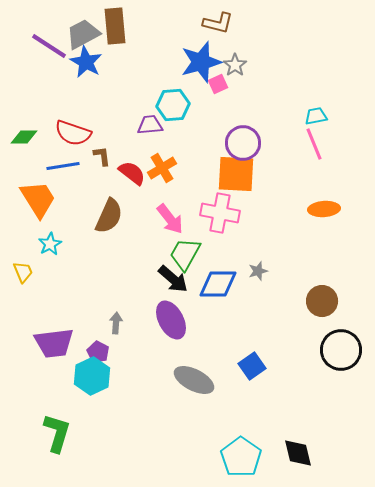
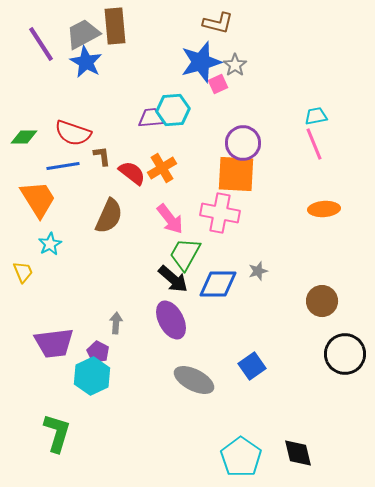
purple line at (49, 46): moved 8 px left, 2 px up; rotated 24 degrees clockwise
cyan hexagon at (173, 105): moved 5 px down
purple trapezoid at (150, 125): moved 1 px right, 7 px up
black circle at (341, 350): moved 4 px right, 4 px down
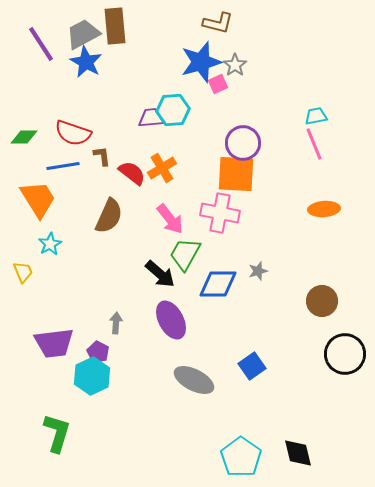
black arrow at (173, 279): moved 13 px left, 5 px up
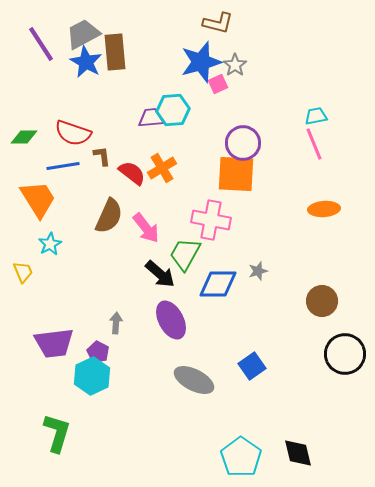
brown rectangle at (115, 26): moved 26 px down
pink cross at (220, 213): moved 9 px left, 7 px down
pink arrow at (170, 219): moved 24 px left, 9 px down
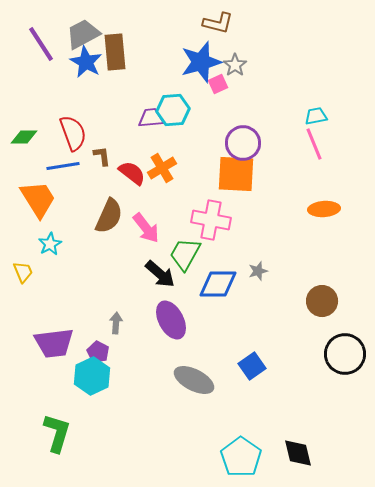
red semicircle at (73, 133): rotated 129 degrees counterclockwise
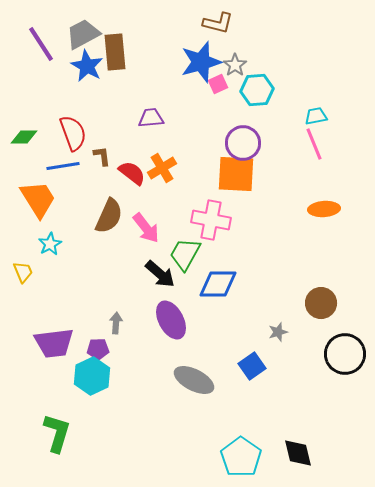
blue star at (86, 62): moved 1 px right, 4 px down
cyan hexagon at (173, 110): moved 84 px right, 20 px up
gray star at (258, 271): moved 20 px right, 61 px down
brown circle at (322, 301): moved 1 px left, 2 px down
purple pentagon at (98, 352): moved 3 px up; rotated 30 degrees counterclockwise
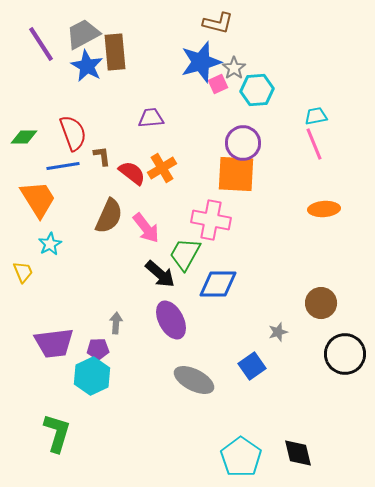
gray star at (235, 65): moved 1 px left, 3 px down
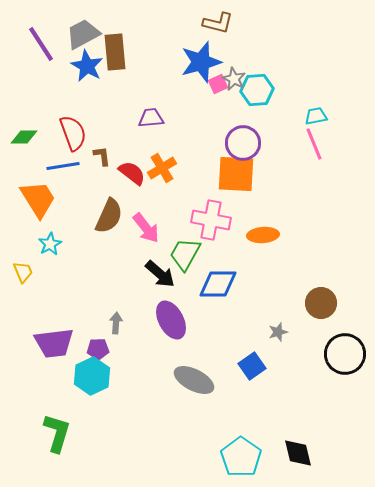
gray star at (234, 68): moved 11 px down; rotated 10 degrees counterclockwise
orange ellipse at (324, 209): moved 61 px left, 26 px down
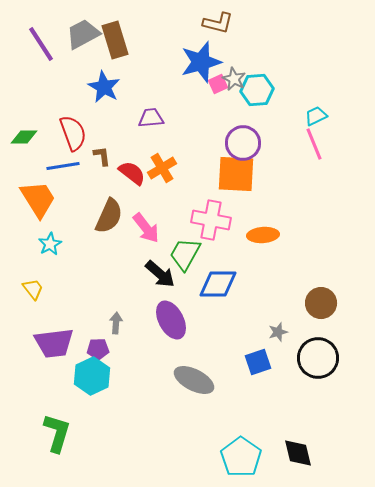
brown rectangle at (115, 52): moved 12 px up; rotated 12 degrees counterclockwise
blue star at (87, 66): moved 17 px right, 21 px down
cyan trapezoid at (316, 116): rotated 15 degrees counterclockwise
yellow trapezoid at (23, 272): moved 10 px right, 17 px down; rotated 15 degrees counterclockwise
black circle at (345, 354): moved 27 px left, 4 px down
blue square at (252, 366): moved 6 px right, 4 px up; rotated 16 degrees clockwise
